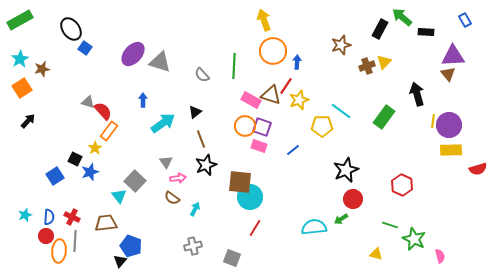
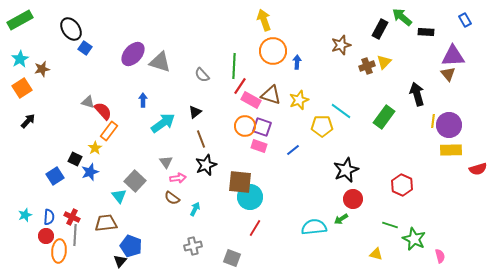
red line at (286, 86): moved 46 px left
gray line at (75, 241): moved 6 px up
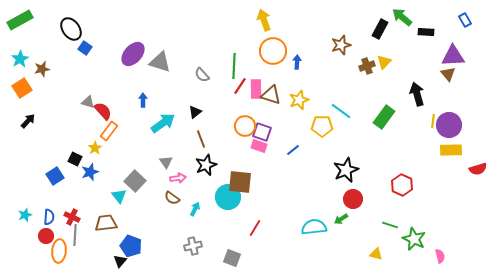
pink rectangle at (251, 100): moved 5 px right, 11 px up; rotated 60 degrees clockwise
purple square at (262, 127): moved 5 px down
cyan circle at (250, 197): moved 22 px left
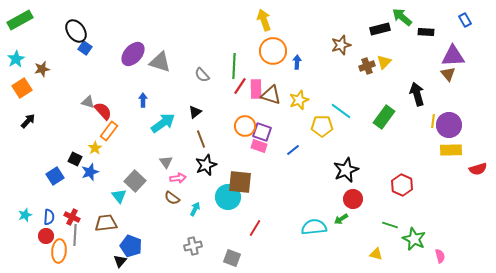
black ellipse at (71, 29): moved 5 px right, 2 px down
black rectangle at (380, 29): rotated 48 degrees clockwise
cyan star at (20, 59): moved 4 px left
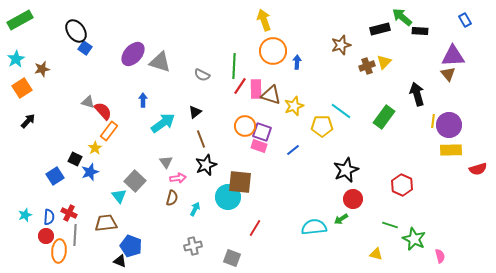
black rectangle at (426, 32): moved 6 px left, 1 px up
gray semicircle at (202, 75): rotated 21 degrees counterclockwise
yellow star at (299, 100): moved 5 px left, 6 px down
brown semicircle at (172, 198): rotated 112 degrees counterclockwise
red cross at (72, 217): moved 3 px left, 4 px up
black triangle at (120, 261): rotated 48 degrees counterclockwise
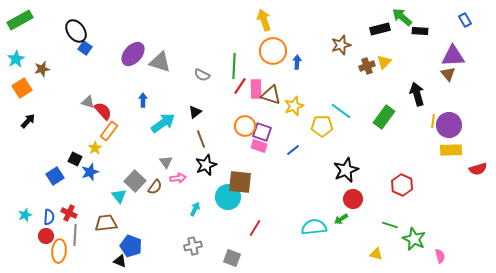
brown semicircle at (172, 198): moved 17 px left, 11 px up; rotated 21 degrees clockwise
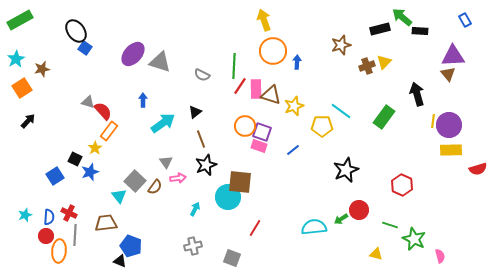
red circle at (353, 199): moved 6 px right, 11 px down
